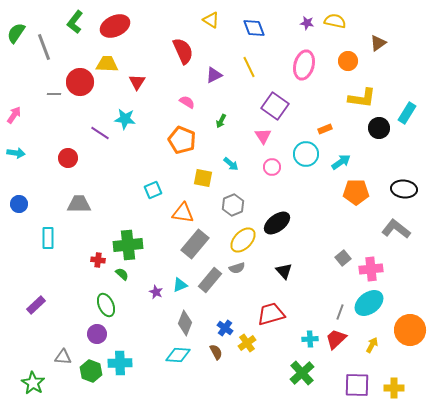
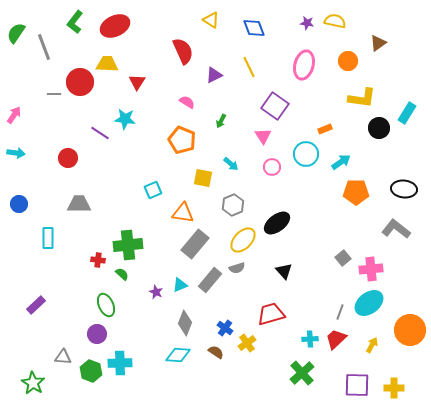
brown semicircle at (216, 352): rotated 28 degrees counterclockwise
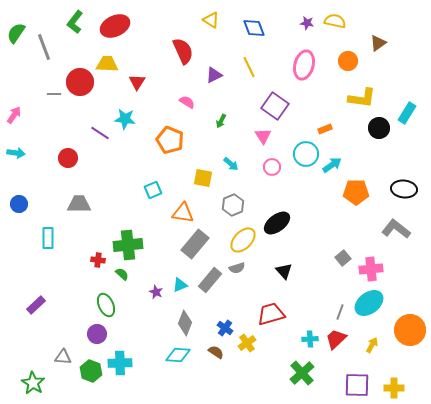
orange pentagon at (182, 140): moved 12 px left
cyan arrow at (341, 162): moved 9 px left, 3 px down
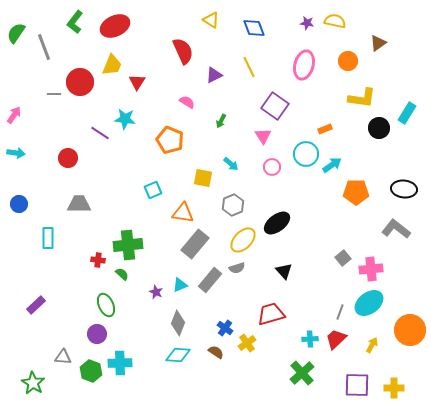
yellow trapezoid at (107, 64): moved 5 px right, 1 px down; rotated 110 degrees clockwise
gray diamond at (185, 323): moved 7 px left
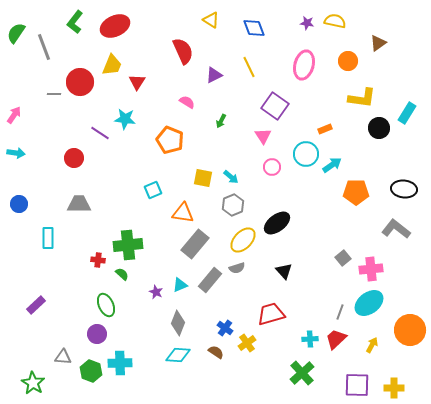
red circle at (68, 158): moved 6 px right
cyan arrow at (231, 164): moved 13 px down
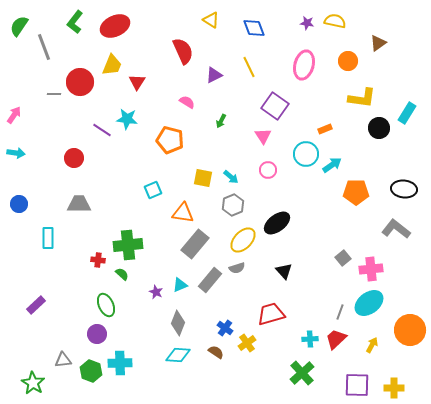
green semicircle at (16, 33): moved 3 px right, 7 px up
cyan star at (125, 119): moved 2 px right
purple line at (100, 133): moved 2 px right, 3 px up
orange pentagon at (170, 140): rotated 8 degrees counterclockwise
pink circle at (272, 167): moved 4 px left, 3 px down
gray triangle at (63, 357): moved 3 px down; rotated 12 degrees counterclockwise
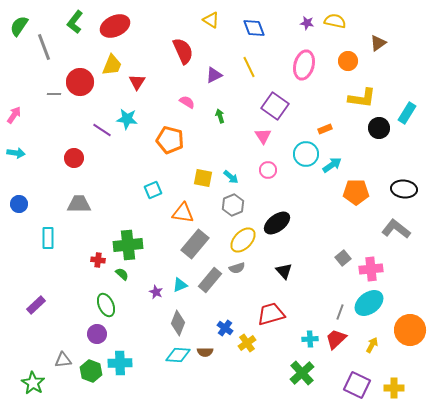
green arrow at (221, 121): moved 1 px left, 5 px up; rotated 136 degrees clockwise
brown semicircle at (216, 352): moved 11 px left; rotated 147 degrees clockwise
purple square at (357, 385): rotated 24 degrees clockwise
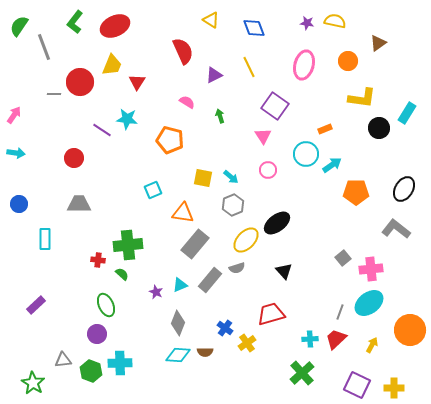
black ellipse at (404, 189): rotated 65 degrees counterclockwise
cyan rectangle at (48, 238): moved 3 px left, 1 px down
yellow ellipse at (243, 240): moved 3 px right
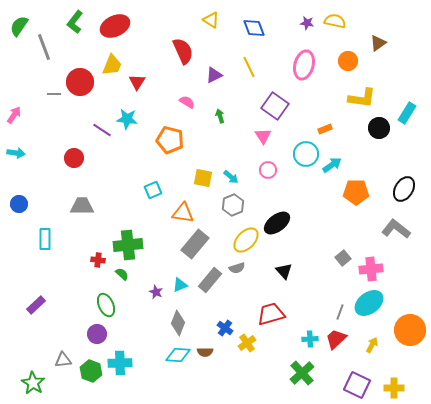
gray trapezoid at (79, 204): moved 3 px right, 2 px down
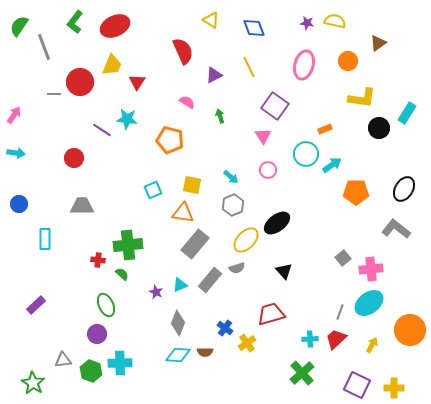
yellow square at (203, 178): moved 11 px left, 7 px down
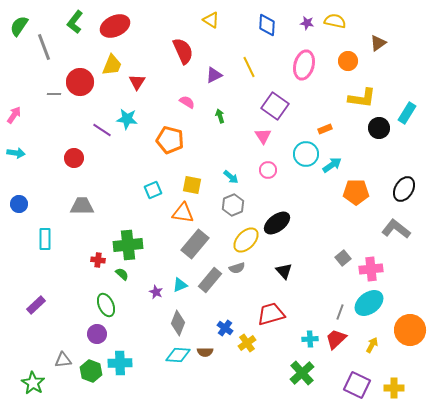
blue diamond at (254, 28): moved 13 px right, 3 px up; rotated 25 degrees clockwise
